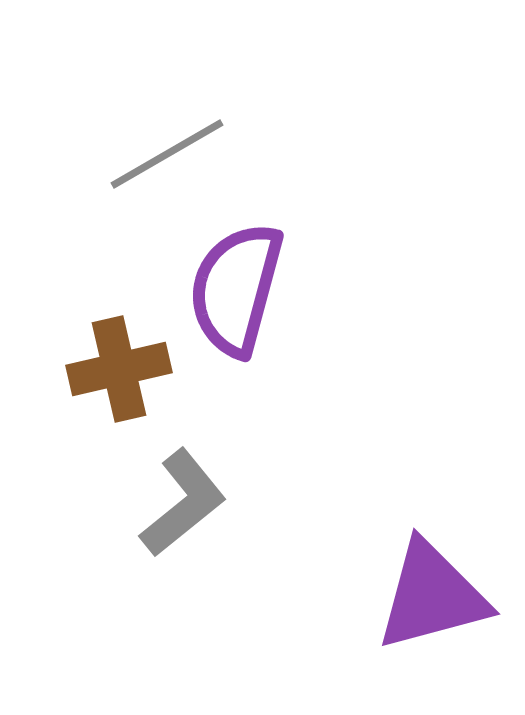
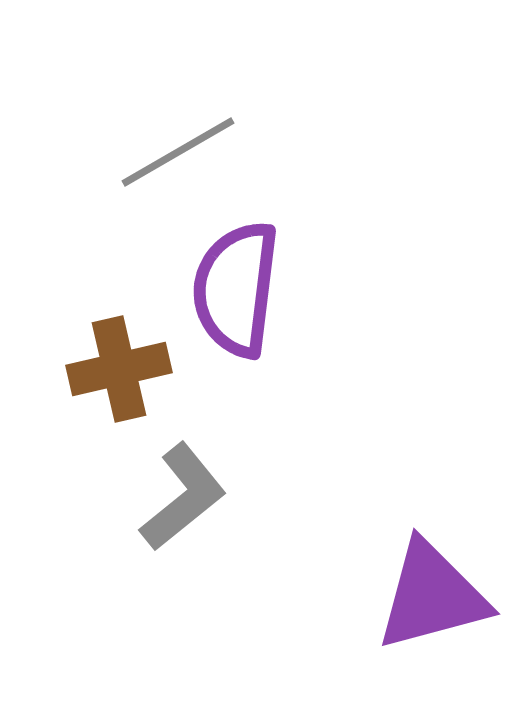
gray line: moved 11 px right, 2 px up
purple semicircle: rotated 8 degrees counterclockwise
gray L-shape: moved 6 px up
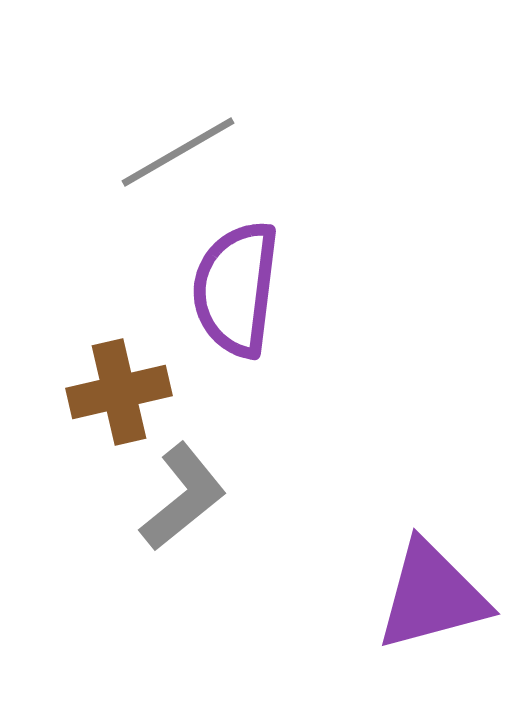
brown cross: moved 23 px down
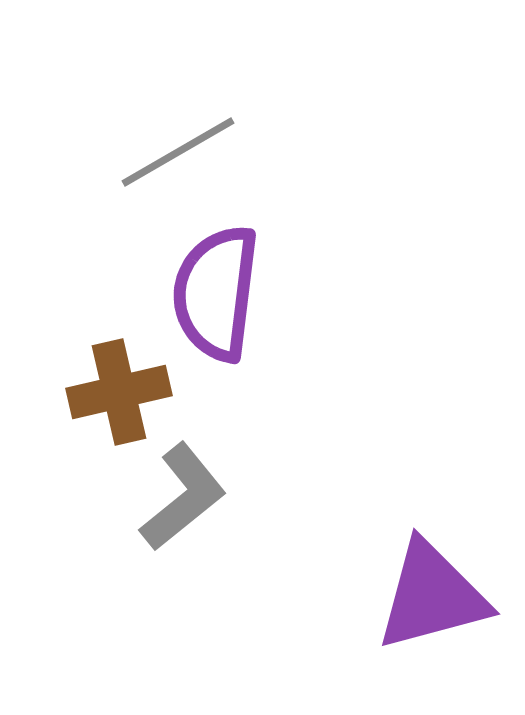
purple semicircle: moved 20 px left, 4 px down
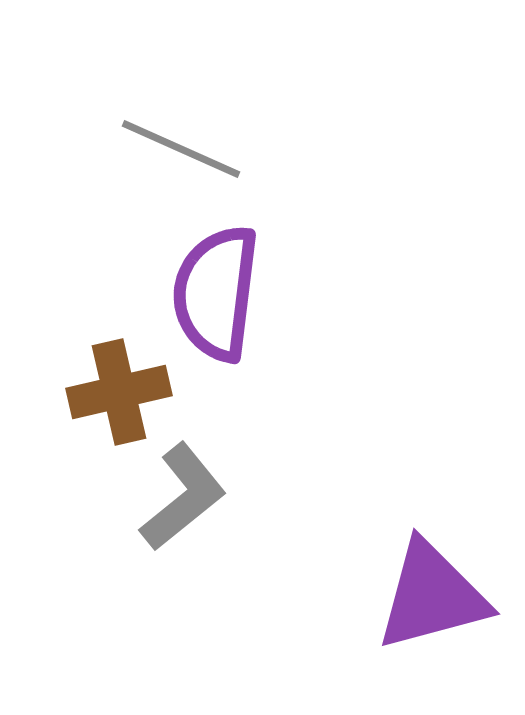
gray line: moved 3 px right, 3 px up; rotated 54 degrees clockwise
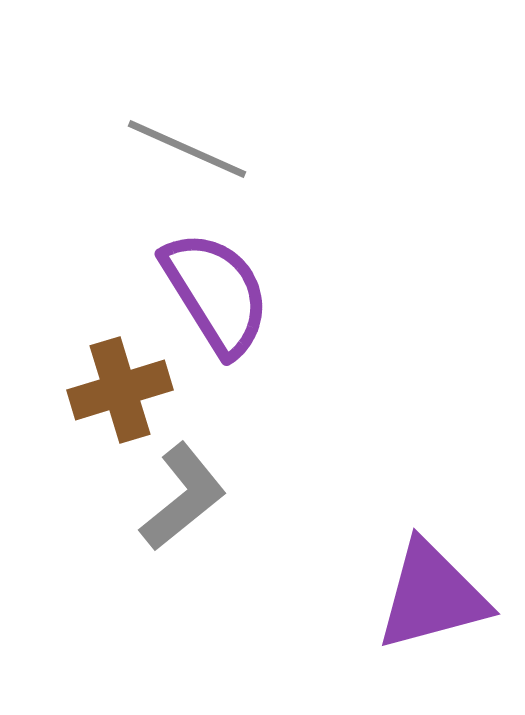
gray line: moved 6 px right
purple semicircle: rotated 141 degrees clockwise
brown cross: moved 1 px right, 2 px up; rotated 4 degrees counterclockwise
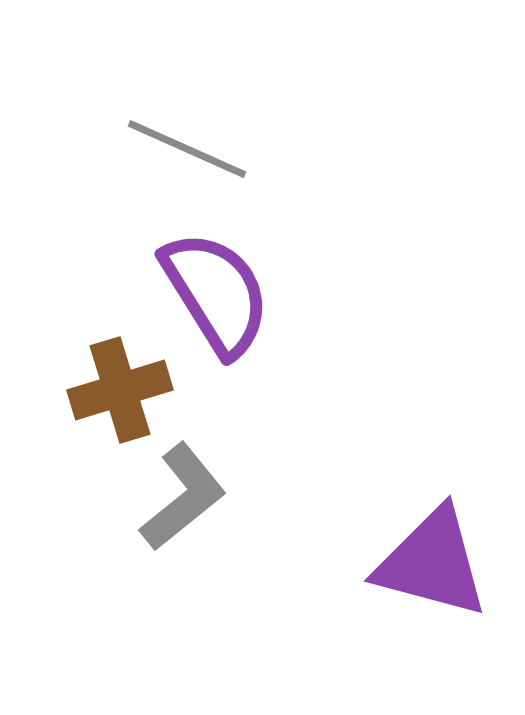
purple triangle: moved 33 px up; rotated 30 degrees clockwise
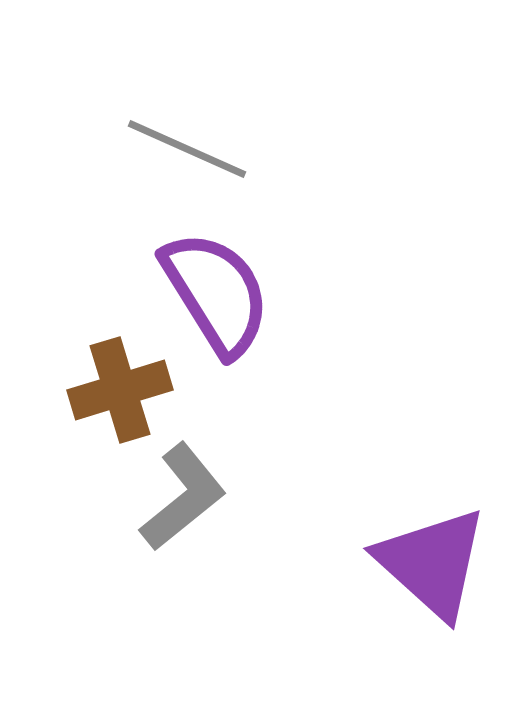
purple triangle: rotated 27 degrees clockwise
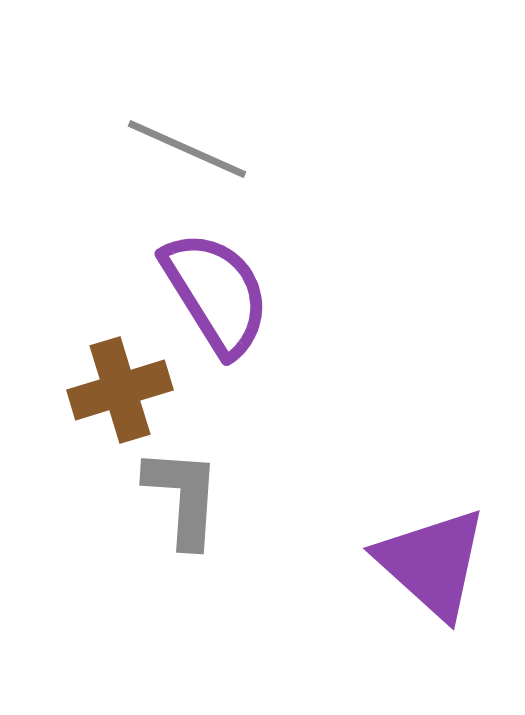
gray L-shape: rotated 47 degrees counterclockwise
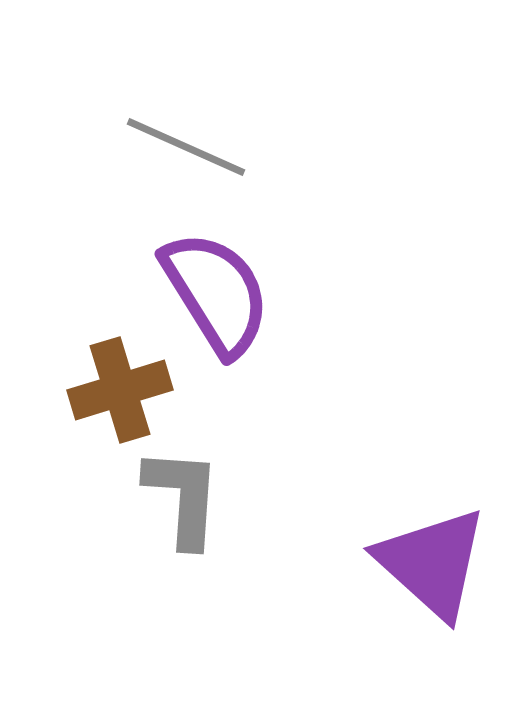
gray line: moved 1 px left, 2 px up
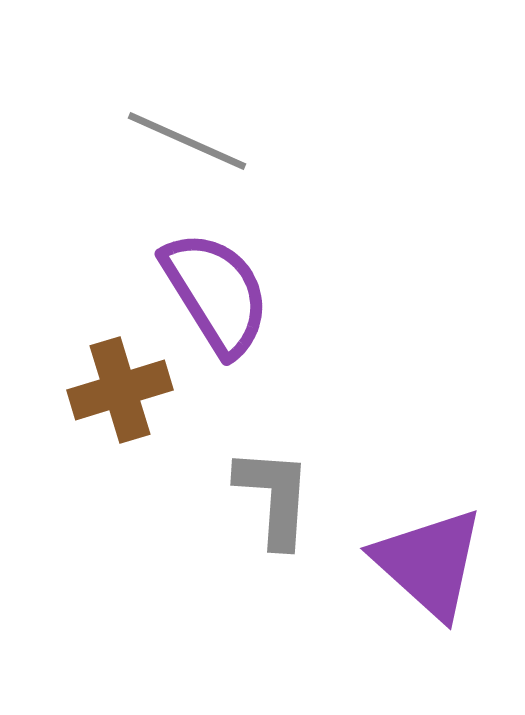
gray line: moved 1 px right, 6 px up
gray L-shape: moved 91 px right
purple triangle: moved 3 px left
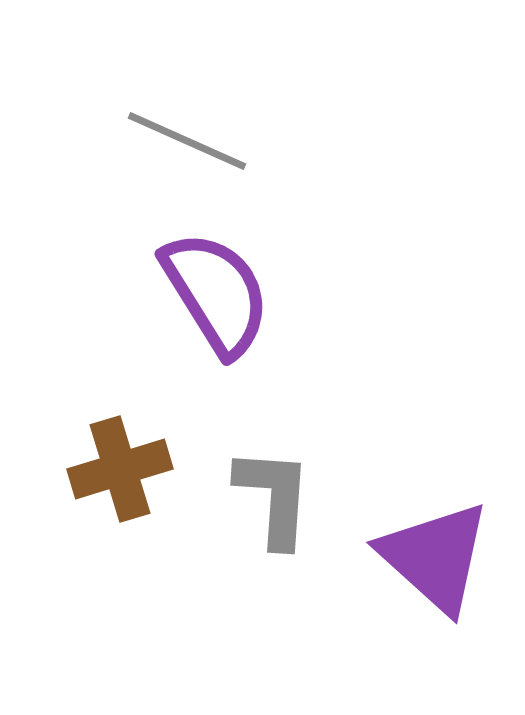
brown cross: moved 79 px down
purple triangle: moved 6 px right, 6 px up
